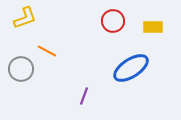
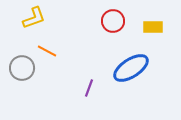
yellow L-shape: moved 9 px right
gray circle: moved 1 px right, 1 px up
purple line: moved 5 px right, 8 px up
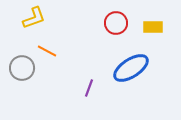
red circle: moved 3 px right, 2 px down
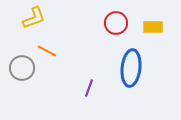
blue ellipse: rotated 51 degrees counterclockwise
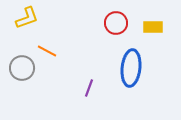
yellow L-shape: moved 7 px left
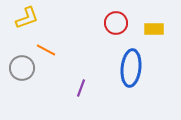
yellow rectangle: moved 1 px right, 2 px down
orange line: moved 1 px left, 1 px up
purple line: moved 8 px left
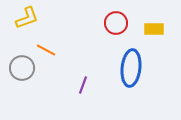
purple line: moved 2 px right, 3 px up
